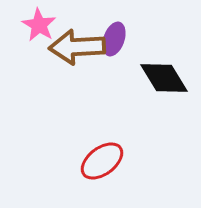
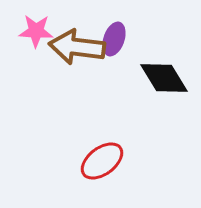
pink star: moved 3 px left, 6 px down; rotated 28 degrees counterclockwise
brown arrow: rotated 10 degrees clockwise
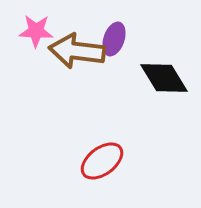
brown arrow: moved 4 px down
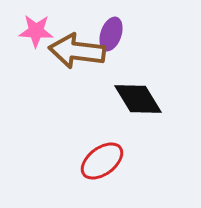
purple ellipse: moved 3 px left, 5 px up
black diamond: moved 26 px left, 21 px down
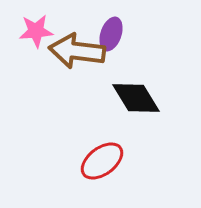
pink star: rotated 8 degrees counterclockwise
black diamond: moved 2 px left, 1 px up
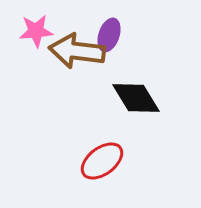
purple ellipse: moved 2 px left, 1 px down
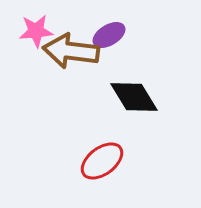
purple ellipse: rotated 40 degrees clockwise
brown arrow: moved 6 px left
black diamond: moved 2 px left, 1 px up
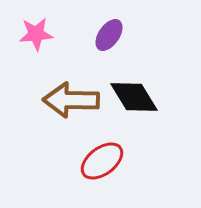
pink star: moved 3 px down
purple ellipse: rotated 24 degrees counterclockwise
brown arrow: moved 49 px down; rotated 6 degrees counterclockwise
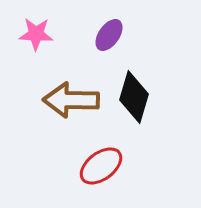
pink star: rotated 8 degrees clockwise
black diamond: rotated 48 degrees clockwise
red ellipse: moved 1 px left, 5 px down
